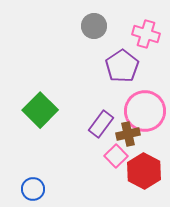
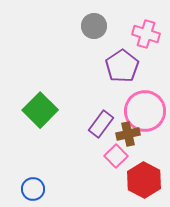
red hexagon: moved 9 px down
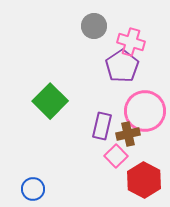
pink cross: moved 15 px left, 8 px down
green square: moved 10 px right, 9 px up
purple rectangle: moved 1 px right, 2 px down; rotated 24 degrees counterclockwise
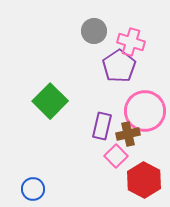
gray circle: moved 5 px down
purple pentagon: moved 3 px left
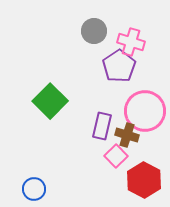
brown cross: moved 1 px left, 1 px down; rotated 30 degrees clockwise
blue circle: moved 1 px right
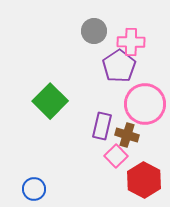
pink cross: rotated 16 degrees counterclockwise
pink circle: moved 7 px up
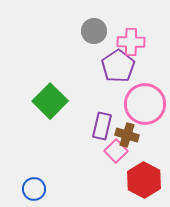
purple pentagon: moved 1 px left
pink square: moved 5 px up
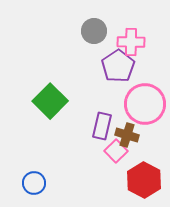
blue circle: moved 6 px up
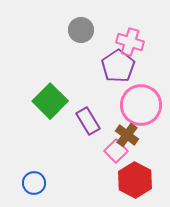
gray circle: moved 13 px left, 1 px up
pink cross: moved 1 px left; rotated 16 degrees clockwise
pink circle: moved 4 px left, 1 px down
purple rectangle: moved 14 px left, 5 px up; rotated 44 degrees counterclockwise
brown cross: rotated 20 degrees clockwise
red hexagon: moved 9 px left
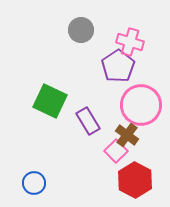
green square: rotated 20 degrees counterclockwise
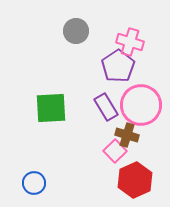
gray circle: moved 5 px left, 1 px down
green square: moved 1 px right, 7 px down; rotated 28 degrees counterclockwise
purple rectangle: moved 18 px right, 14 px up
brown cross: rotated 20 degrees counterclockwise
pink square: moved 1 px left
red hexagon: rotated 8 degrees clockwise
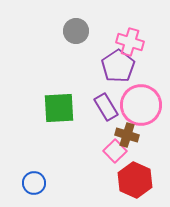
green square: moved 8 px right
red hexagon: rotated 12 degrees counterclockwise
